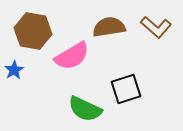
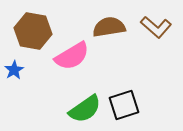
black square: moved 2 px left, 16 px down
green semicircle: rotated 60 degrees counterclockwise
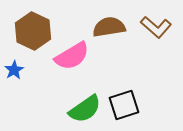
brown hexagon: rotated 15 degrees clockwise
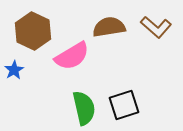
green semicircle: moved 1 px left, 1 px up; rotated 68 degrees counterclockwise
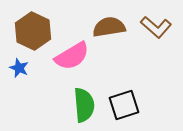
blue star: moved 5 px right, 2 px up; rotated 18 degrees counterclockwise
green semicircle: moved 3 px up; rotated 8 degrees clockwise
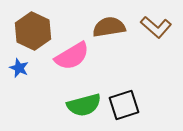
green semicircle: rotated 80 degrees clockwise
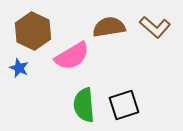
brown L-shape: moved 1 px left
green semicircle: rotated 100 degrees clockwise
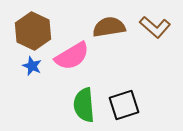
blue star: moved 13 px right, 2 px up
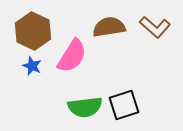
pink semicircle: rotated 27 degrees counterclockwise
green semicircle: moved 1 px right, 2 px down; rotated 92 degrees counterclockwise
